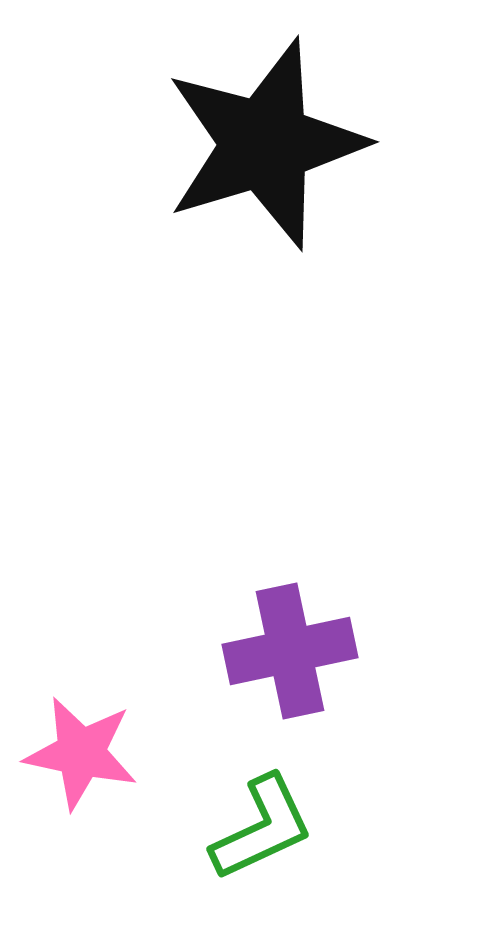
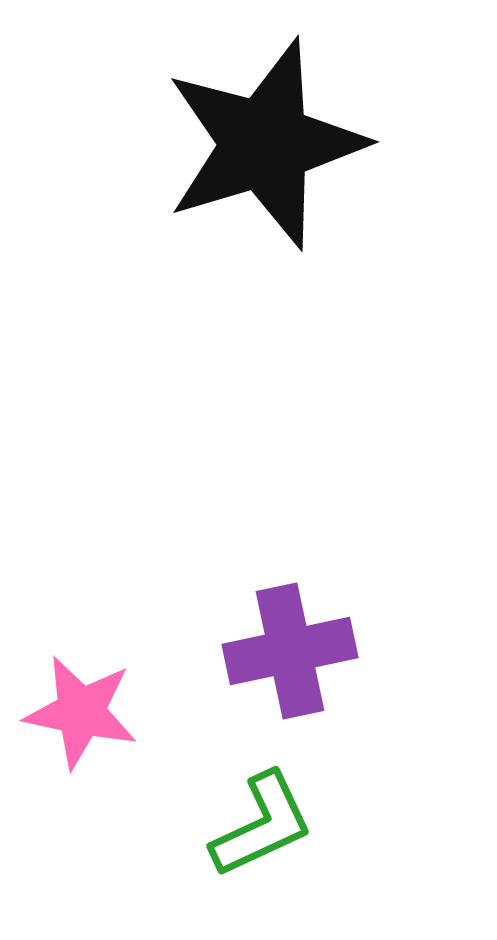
pink star: moved 41 px up
green L-shape: moved 3 px up
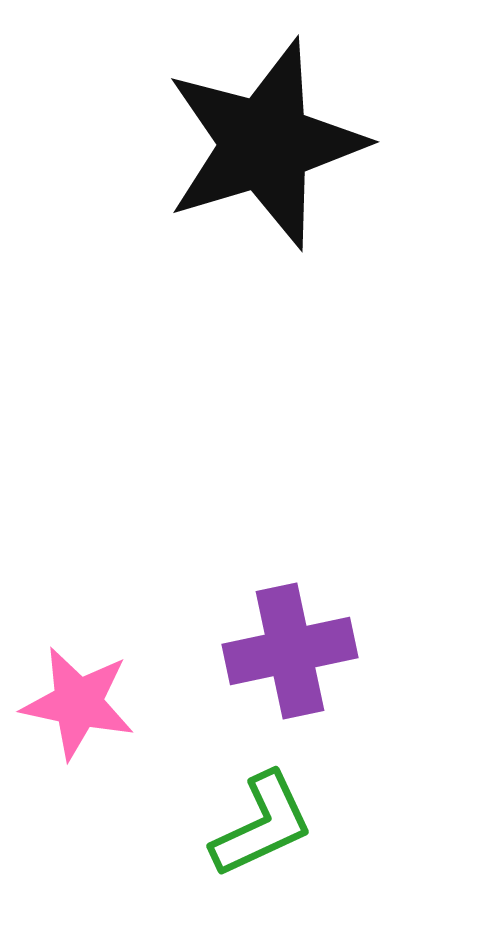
pink star: moved 3 px left, 9 px up
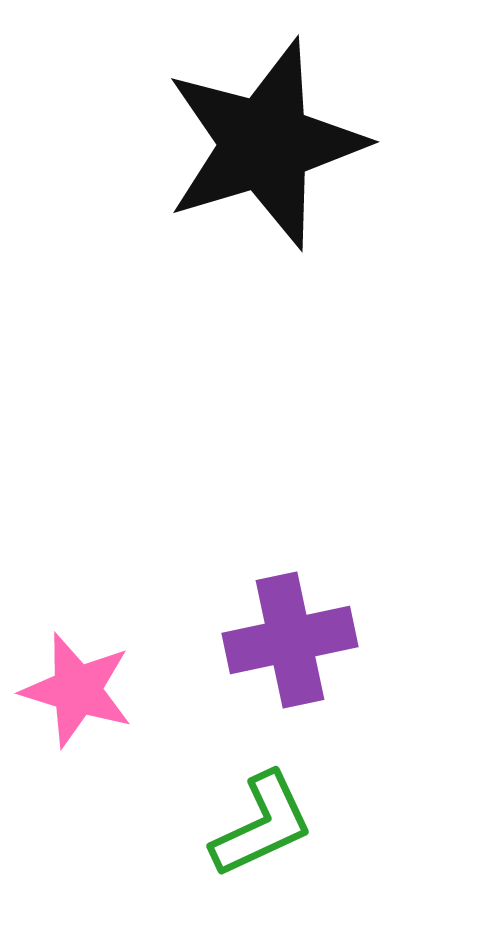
purple cross: moved 11 px up
pink star: moved 1 px left, 13 px up; rotated 5 degrees clockwise
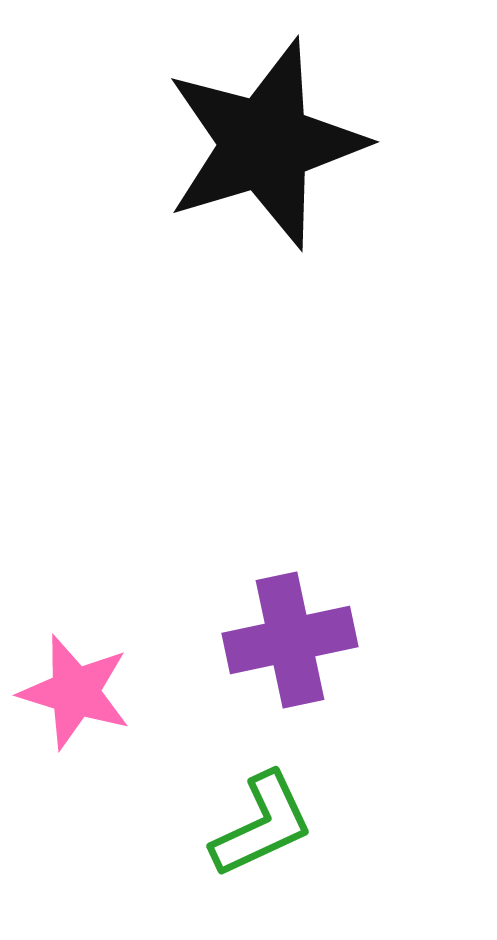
pink star: moved 2 px left, 2 px down
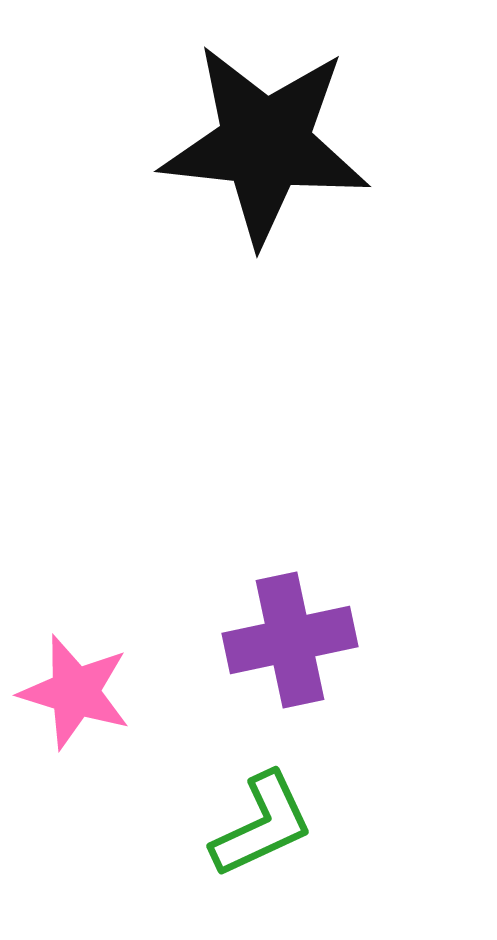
black star: rotated 23 degrees clockwise
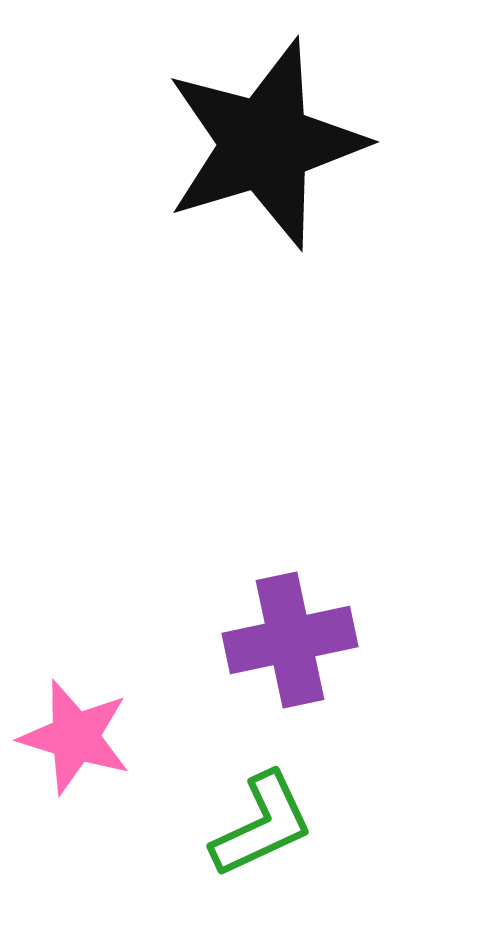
black star: rotated 23 degrees counterclockwise
pink star: moved 45 px down
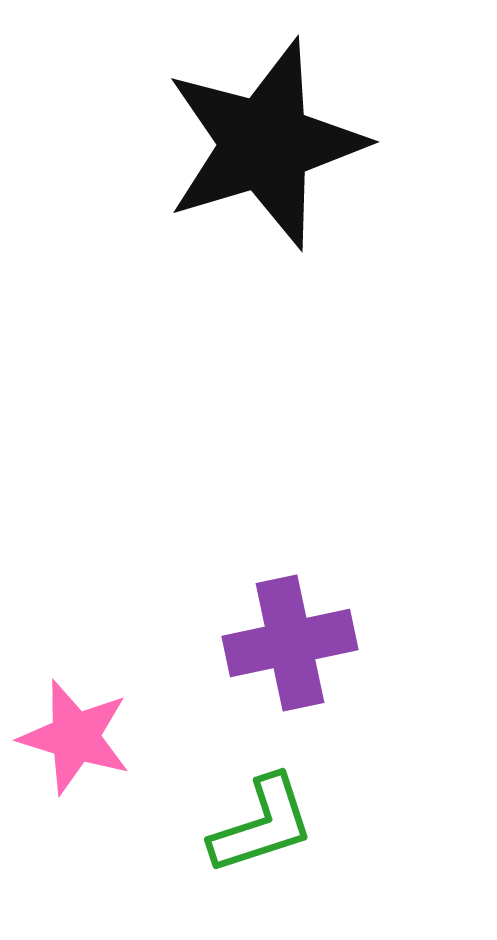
purple cross: moved 3 px down
green L-shape: rotated 7 degrees clockwise
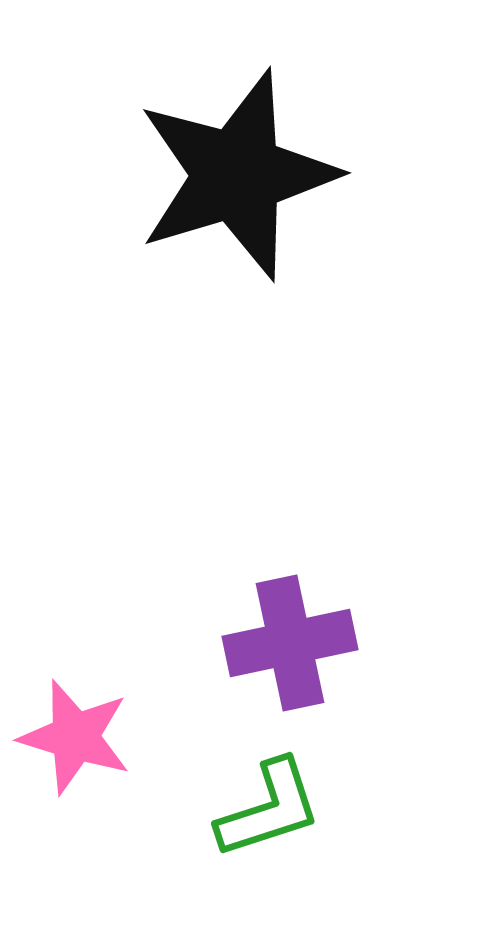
black star: moved 28 px left, 31 px down
green L-shape: moved 7 px right, 16 px up
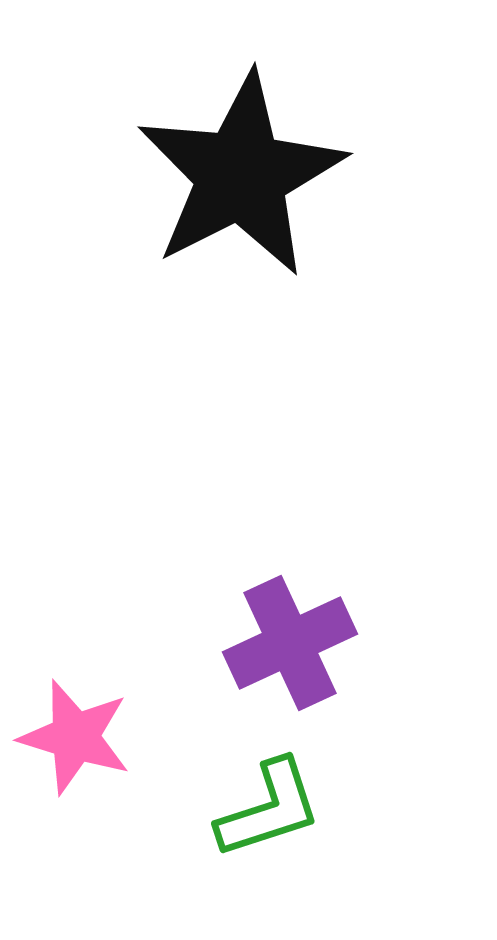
black star: moved 4 px right; rotated 10 degrees counterclockwise
purple cross: rotated 13 degrees counterclockwise
